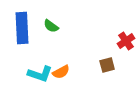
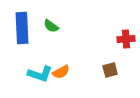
red cross: moved 2 px up; rotated 30 degrees clockwise
brown square: moved 3 px right, 5 px down
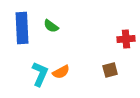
cyan L-shape: rotated 85 degrees counterclockwise
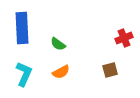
green semicircle: moved 7 px right, 18 px down
red cross: moved 2 px left, 1 px up; rotated 18 degrees counterclockwise
cyan L-shape: moved 16 px left
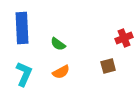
brown square: moved 2 px left, 4 px up
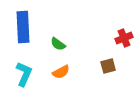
blue rectangle: moved 1 px right, 1 px up
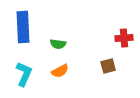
red cross: rotated 18 degrees clockwise
green semicircle: rotated 28 degrees counterclockwise
orange semicircle: moved 1 px left, 1 px up
